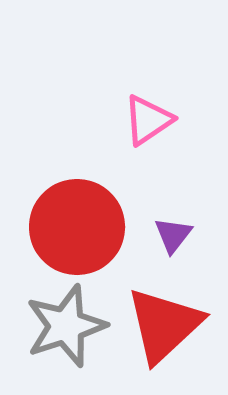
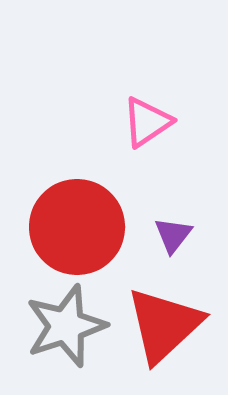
pink triangle: moved 1 px left, 2 px down
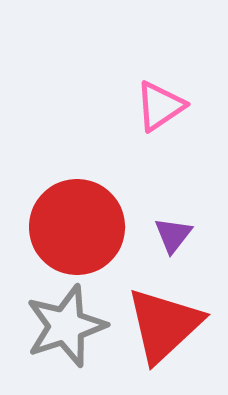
pink triangle: moved 13 px right, 16 px up
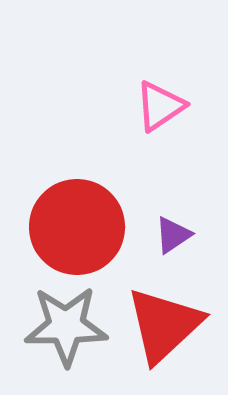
purple triangle: rotated 18 degrees clockwise
gray star: rotated 18 degrees clockwise
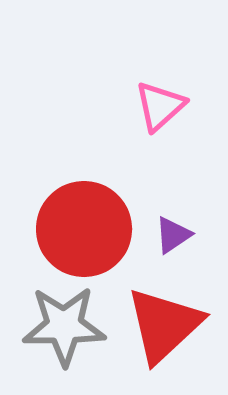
pink triangle: rotated 8 degrees counterclockwise
red circle: moved 7 px right, 2 px down
gray star: moved 2 px left
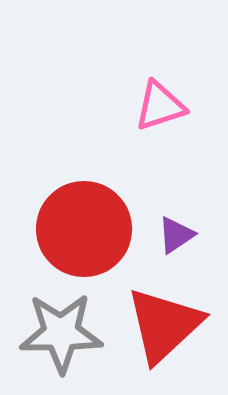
pink triangle: rotated 24 degrees clockwise
purple triangle: moved 3 px right
gray star: moved 3 px left, 7 px down
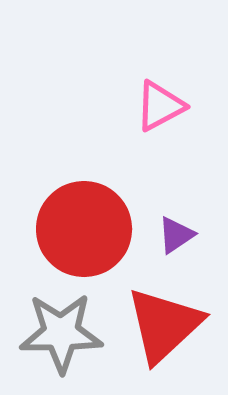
pink triangle: rotated 10 degrees counterclockwise
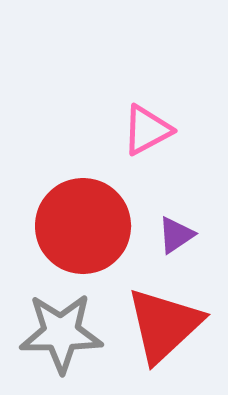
pink triangle: moved 13 px left, 24 px down
red circle: moved 1 px left, 3 px up
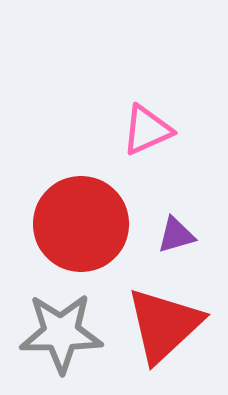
pink triangle: rotated 4 degrees clockwise
red circle: moved 2 px left, 2 px up
purple triangle: rotated 18 degrees clockwise
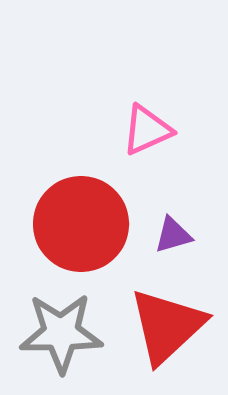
purple triangle: moved 3 px left
red triangle: moved 3 px right, 1 px down
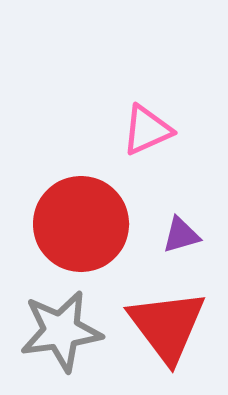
purple triangle: moved 8 px right
red triangle: rotated 24 degrees counterclockwise
gray star: moved 2 px up; rotated 8 degrees counterclockwise
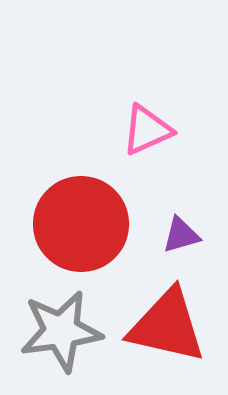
red triangle: rotated 40 degrees counterclockwise
